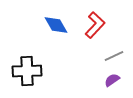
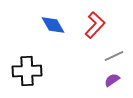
blue diamond: moved 3 px left
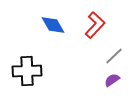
gray line: rotated 18 degrees counterclockwise
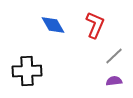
red L-shape: rotated 20 degrees counterclockwise
purple semicircle: moved 2 px right, 1 px down; rotated 28 degrees clockwise
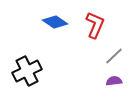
blue diamond: moved 2 px right, 3 px up; rotated 25 degrees counterclockwise
black cross: rotated 24 degrees counterclockwise
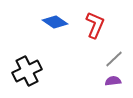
gray line: moved 3 px down
purple semicircle: moved 1 px left
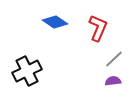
red L-shape: moved 3 px right, 3 px down
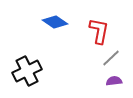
red L-shape: moved 1 px right, 3 px down; rotated 12 degrees counterclockwise
gray line: moved 3 px left, 1 px up
purple semicircle: moved 1 px right
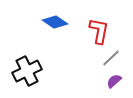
purple semicircle: rotated 35 degrees counterclockwise
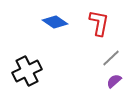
red L-shape: moved 8 px up
